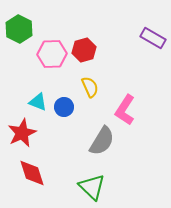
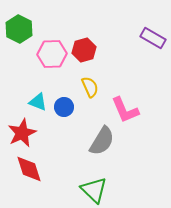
pink L-shape: rotated 56 degrees counterclockwise
red diamond: moved 3 px left, 4 px up
green triangle: moved 2 px right, 3 px down
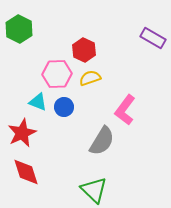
red hexagon: rotated 20 degrees counterclockwise
pink hexagon: moved 5 px right, 20 px down
yellow semicircle: moved 9 px up; rotated 85 degrees counterclockwise
pink L-shape: rotated 60 degrees clockwise
red diamond: moved 3 px left, 3 px down
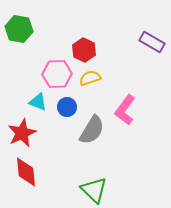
green hexagon: rotated 16 degrees counterclockwise
purple rectangle: moved 1 px left, 4 px down
blue circle: moved 3 px right
gray semicircle: moved 10 px left, 11 px up
red diamond: rotated 12 degrees clockwise
